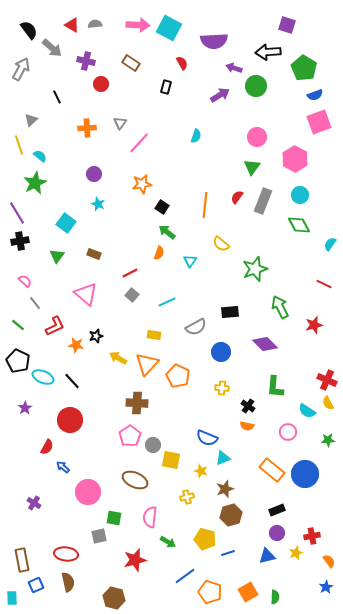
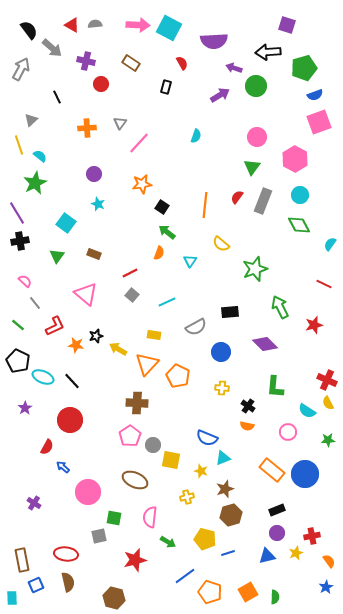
green pentagon at (304, 68): rotated 25 degrees clockwise
yellow arrow at (118, 358): moved 9 px up
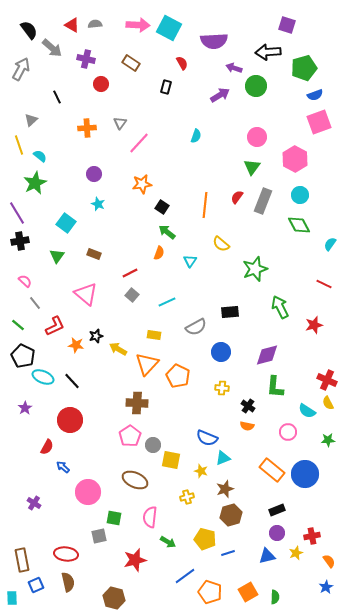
purple cross at (86, 61): moved 2 px up
purple diamond at (265, 344): moved 2 px right, 11 px down; rotated 60 degrees counterclockwise
black pentagon at (18, 361): moved 5 px right, 5 px up
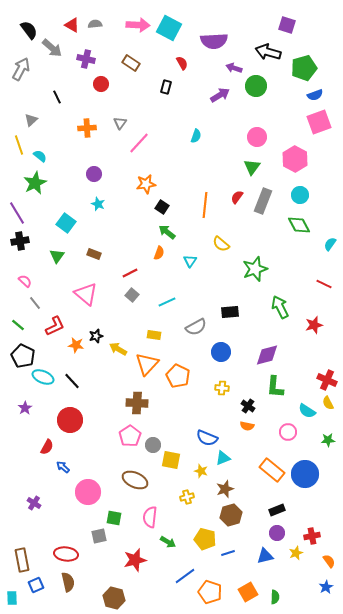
black arrow at (268, 52): rotated 20 degrees clockwise
orange star at (142, 184): moved 4 px right
blue triangle at (267, 556): moved 2 px left
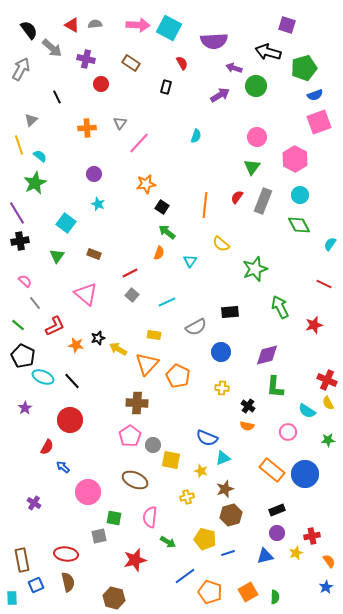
black star at (96, 336): moved 2 px right, 2 px down
